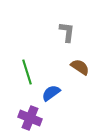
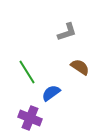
gray L-shape: rotated 65 degrees clockwise
green line: rotated 15 degrees counterclockwise
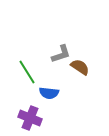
gray L-shape: moved 6 px left, 22 px down
blue semicircle: moved 2 px left; rotated 138 degrees counterclockwise
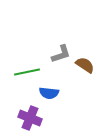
brown semicircle: moved 5 px right, 2 px up
green line: rotated 70 degrees counterclockwise
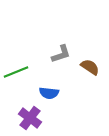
brown semicircle: moved 5 px right, 2 px down
green line: moved 11 px left; rotated 10 degrees counterclockwise
purple cross: rotated 15 degrees clockwise
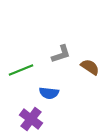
green line: moved 5 px right, 2 px up
purple cross: moved 1 px right, 1 px down
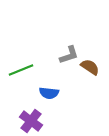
gray L-shape: moved 8 px right, 1 px down
purple cross: moved 2 px down
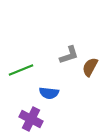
brown semicircle: rotated 96 degrees counterclockwise
purple cross: moved 2 px up; rotated 10 degrees counterclockwise
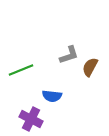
blue semicircle: moved 3 px right, 3 px down
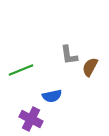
gray L-shape: rotated 100 degrees clockwise
blue semicircle: rotated 18 degrees counterclockwise
